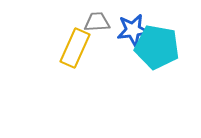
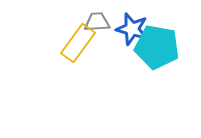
blue star: moved 1 px left, 1 px up; rotated 24 degrees clockwise
yellow rectangle: moved 3 px right, 5 px up; rotated 12 degrees clockwise
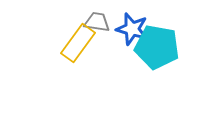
gray trapezoid: rotated 12 degrees clockwise
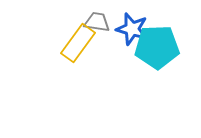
cyan pentagon: rotated 12 degrees counterclockwise
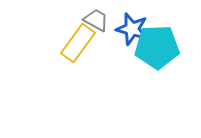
gray trapezoid: moved 1 px left, 2 px up; rotated 20 degrees clockwise
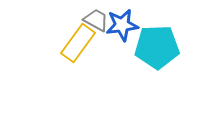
blue star: moved 10 px left, 4 px up; rotated 24 degrees counterclockwise
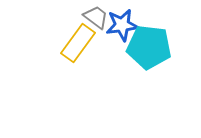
gray trapezoid: moved 3 px up; rotated 8 degrees clockwise
cyan pentagon: moved 8 px left; rotated 9 degrees clockwise
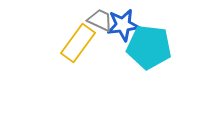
gray trapezoid: moved 4 px right, 3 px down; rotated 12 degrees counterclockwise
blue star: moved 1 px right
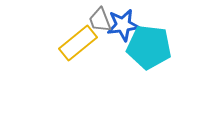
gray trapezoid: rotated 136 degrees counterclockwise
yellow rectangle: rotated 15 degrees clockwise
